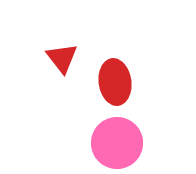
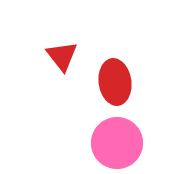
red triangle: moved 2 px up
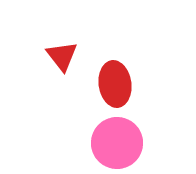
red ellipse: moved 2 px down
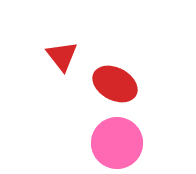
red ellipse: rotated 54 degrees counterclockwise
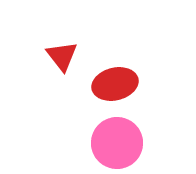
red ellipse: rotated 42 degrees counterclockwise
